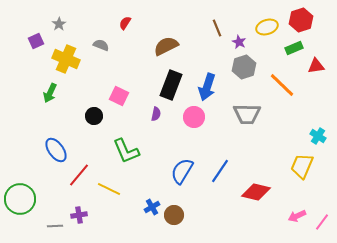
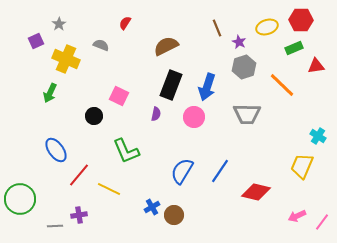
red hexagon: rotated 20 degrees clockwise
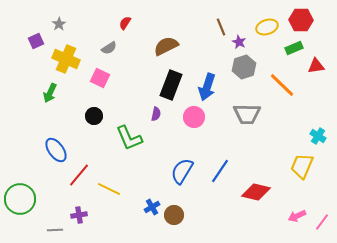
brown line: moved 4 px right, 1 px up
gray semicircle: moved 8 px right, 3 px down; rotated 126 degrees clockwise
pink square: moved 19 px left, 18 px up
green L-shape: moved 3 px right, 13 px up
gray line: moved 4 px down
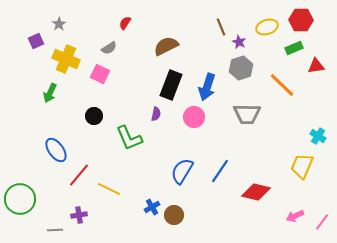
gray hexagon: moved 3 px left, 1 px down
pink square: moved 4 px up
pink arrow: moved 2 px left
